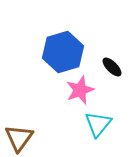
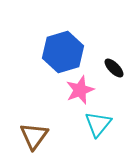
black ellipse: moved 2 px right, 1 px down
brown triangle: moved 15 px right, 2 px up
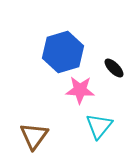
pink star: rotated 24 degrees clockwise
cyan triangle: moved 1 px right, 2 px down
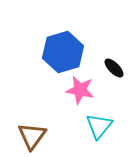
pink star: rotated 8 degrees clockwise
brown triangle: moved 2 px left
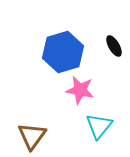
black ellipse: moved 22 px up; rotated 15 degrees clockwise
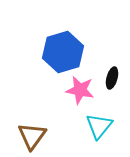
black ellipse: moved 2 px left, 32 px down; rotated 45 degrees clockwise
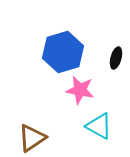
black ellipse: moved 4 px right, 20 px up
cyan triangle: rotated 40 degrees counterclockwise
brown triangle: moved 2 px down; rotated 20 degrees clockwise
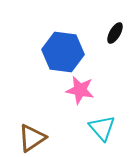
blue hexagon: rotated 24 degrees clockwise
black ellipse: moved 1 px left, 25 px up; rotated 15 degrees clockwise
cyan triangle: moved 3 px right, 2 px down; rotated 20 degrees clockwise
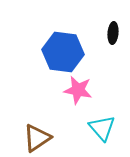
black ellipse: moved 2 px left; rotated 25 degrees counterclockwise
pink star: moved 2 px left
brown triangle: moved 5 px right
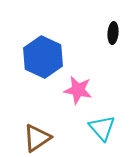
blue hexagon: moved 20 px left, 5 px down; rotated 18 degrees clockwise
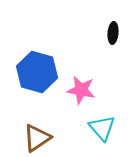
blue hexagon: moved 6 px left, 15 px down; rotated 9 degrees counterclockwise
pink star: moved 3 px right
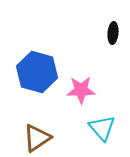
pink star: rotated 12 degrees counterclockwise
